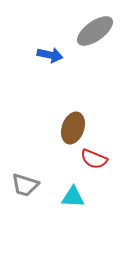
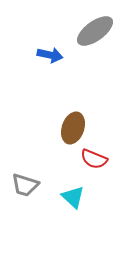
cyan triangle: rotated 40 degrees clockwise
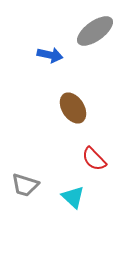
brown ellipse: moved 20 px up; rotated 52 degrees counterclockwise
red semicircle: rotated 24 degrees clockwise
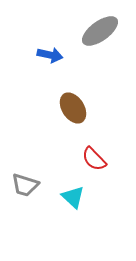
gray ellipse: moved 5 px right
